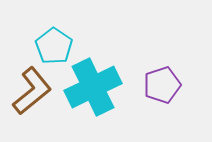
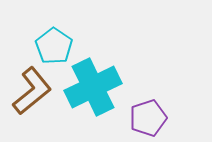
purple pentagon: moved 14 px left, 33 px down
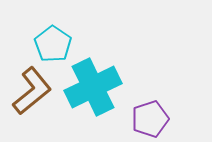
cyan pentagon: moved 1 px left, 2 px up
purple pentagon: moved 2 px right, 1 px down
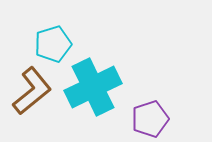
cyan pentagon: rotated 21 degrees clockwise
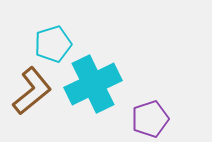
cyan cross: moved 3 px up
